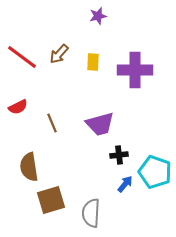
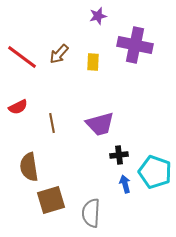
purple cross: moved 25 px up; rotated 12 degrees clockwise
brown line: rotated 12 degrees clockwise
blue arrow: rotated 54 degrees counterclockwise
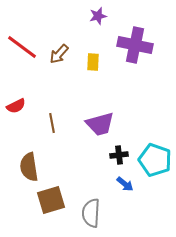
red line: moved 10 px up
red semicircle: moved 2 px left, 1 px up
cyan pentagon: moved 12 px up
blue arrow: rotated 144 degrees clockwise
